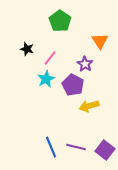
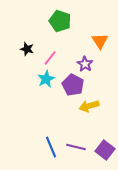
green pentagon: rotated 15 degrees counterclockwise
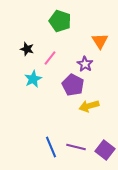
cyan star: moved 13 px left
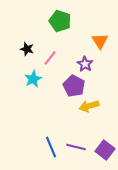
purple pentagon: moved 1 px right, 1 px down
